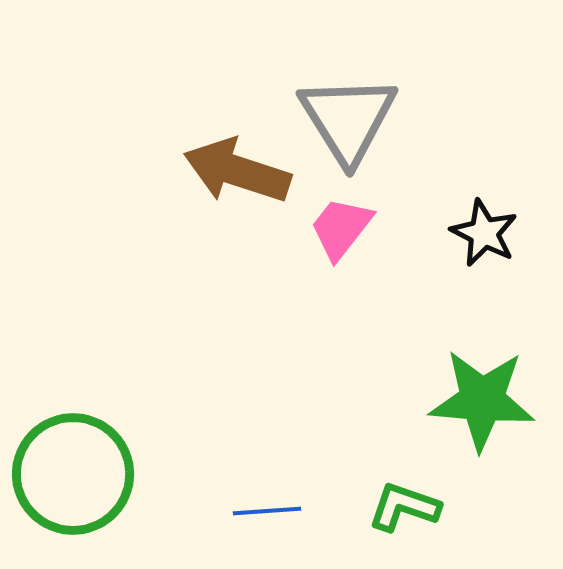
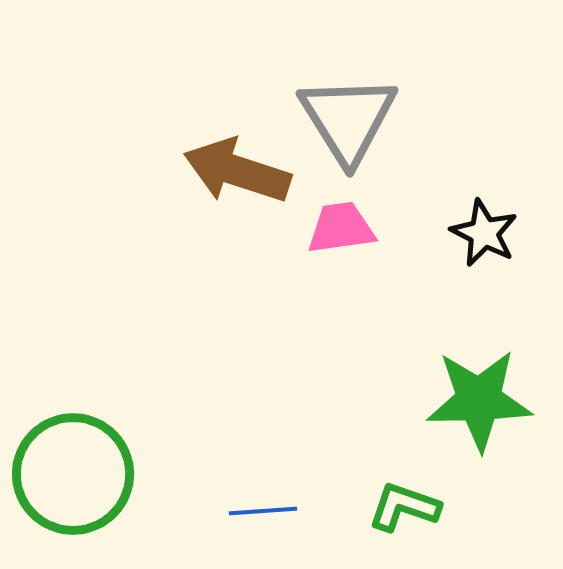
pink trapezoid: rotated 44 degrees clockwise
green star: moved 3 px left; rotated 6 degrees counterclockwise
blue line: moved 4 px left
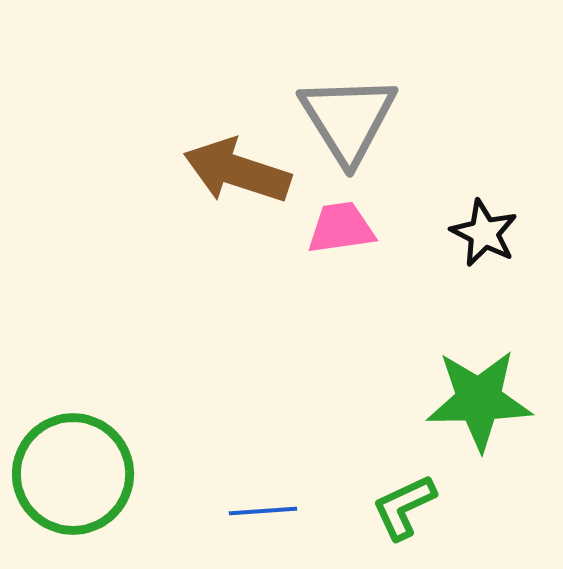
green L-shape: rotated 44 degrees counterclockwise
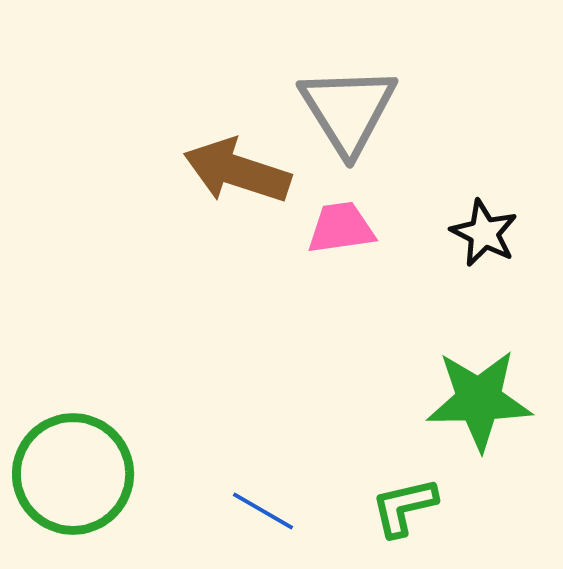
gray triangle: moved 9 px up
green L-shape: rotated 12 degrees clockwise
blue line: rotated 34 degrees clockwise
